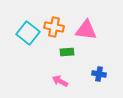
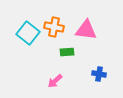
pink arrow: moved 5 px left; rotated 70 degrees counterclockwise
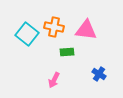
cyan square: moved 1 px left, 1 px down
blue cross: rotated 24 degrees clockwise
pink arrow: moved 1 px left, 1 px up; rotated 21 degrees counterclockwise
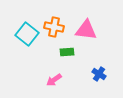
pink arrow: rotated 28 degrees clockwise
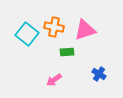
pink triangle: moved 1 px left; rotated 25 degrees counterclockwise
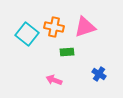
pink triangle: moved 3 px up
pink arrow: rotated 56 degrees clockwise
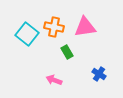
pink triangle: rotated 10 degrees clockwise
green rectangle: rotated 64 degrees clockwise
